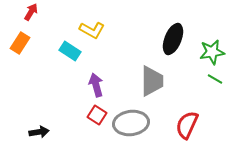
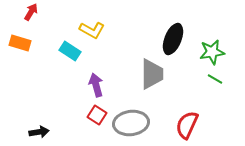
orange rectangle: rotated 75 degrees clockwise
gray trapezoid: moved 7 px up
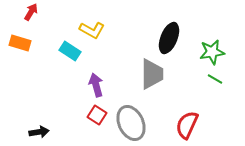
black ellipse: moved 4 px left, 1 px up
gray ellipse: rotated 72 degrees clockwise
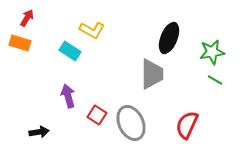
red arrow: moved 4 px left, 6 px down
green line: moved 1 px down
purple arrow: moved 28 px left, 11 px down
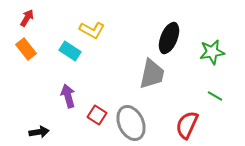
orange rectangle: moved 6 px right, 6 px down; rotated 35 degrees clockwise
gray trapezoid: rotated 12 degrees clockwise
green line: moved 16 px down
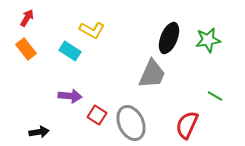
green star: moved 4 px left, 12 px up
gray trapezoid: rotated 12 degrees clockwise
purple arrow: moved 2 px right; rotated 110 degrees clockwise
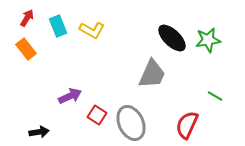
black ellipse: moved 3 px right; rotated 68 degrees counterclockwise
cyan rectangle: moved 12 px left, 25 px up; rotated 35 degrees clockwise
purple arrow: rotated 30 degrees counterclockwise
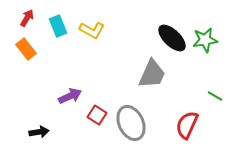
green star: moved 3 px left
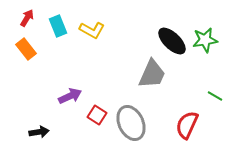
black ellipse: moved 3 px down
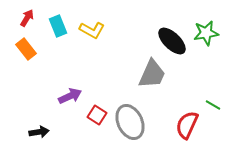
green star: moved 1 px right, 7 px up
green line: moved 2 px left, 9 px down
gray ellipse: moved 1 px left, 1 px up
